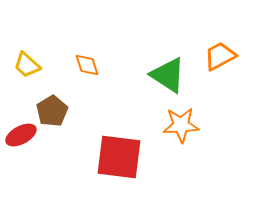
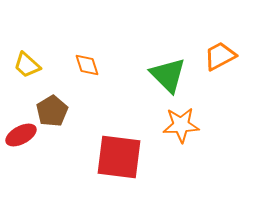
green triangle: rotated 12 degrees clockwise
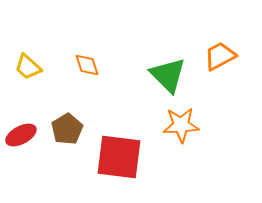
yellow trapezoid: moved 1 px right, 2 px down
brown pentagon: moved 15 px right, 18 px down
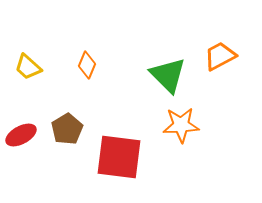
orange diamond: rotated 40 degrees clockwise
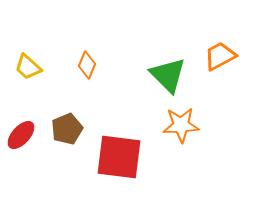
brown pentagon: rotated 8 degrees clockwise
red ellipse: rotated 20 degrees counterclockwise
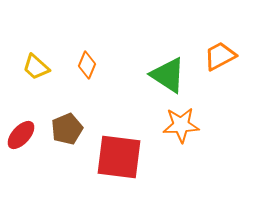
yellow trapezoid: moved 8 px right
green triangle: rotated 12 degrees counterclockwise
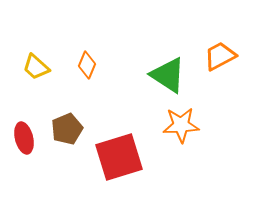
red ellipse: moved 3 px right, 3 px down; rotated 56 degrees counterclockwise
red square: rotated 24 degrees counterclockwise
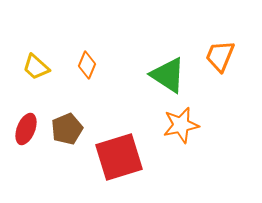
orange trapezoid: rotated 40 degrees counterclockwise
orange star: rotated 9 degrees counterclockwise
red ellipse: moved 2 px right, 9 px up; rotated 36 degrees clockwise
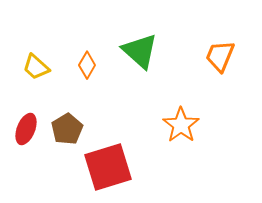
orange diamond: rotated 8 degrees clockwise
green triangle: moved 28 px left, 24 px up; rotated 9 degrees clockwise
orange star: rotated 24 degrees counterclockwise
brown pentagon: rotated 8 degrees counterclockwise
red square: moved 11 px left, 10 px down
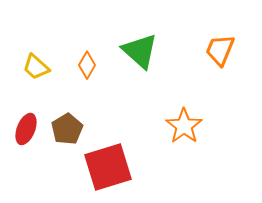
orange trapezoid: moved 6 px up
orange star: moved 3 px right, 1 px down
